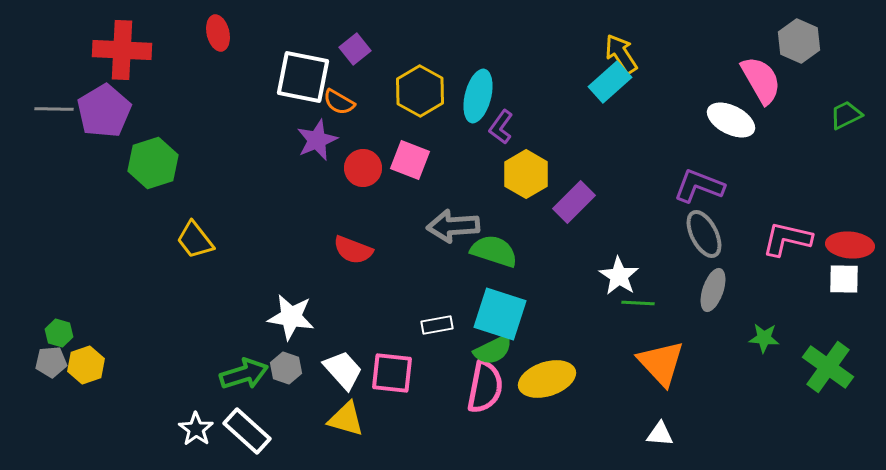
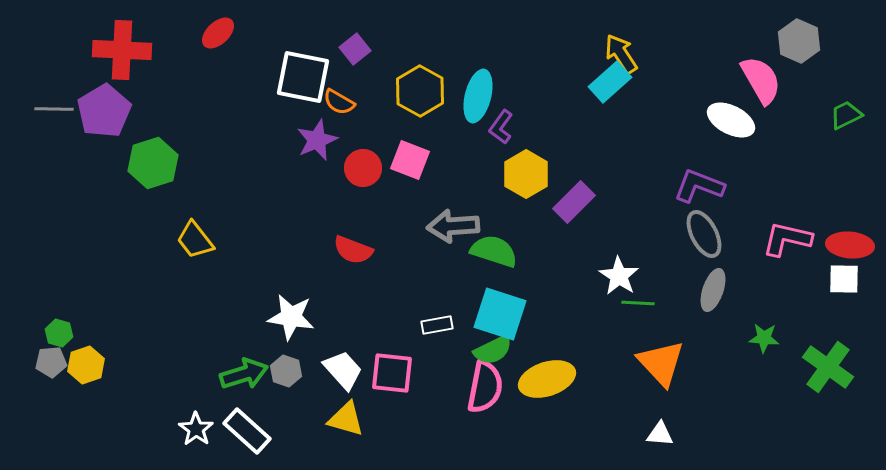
red ellipse at (218, 33): rotated 60 degrees clockwise
gray hexagon at (286, 368): moved 3 px down
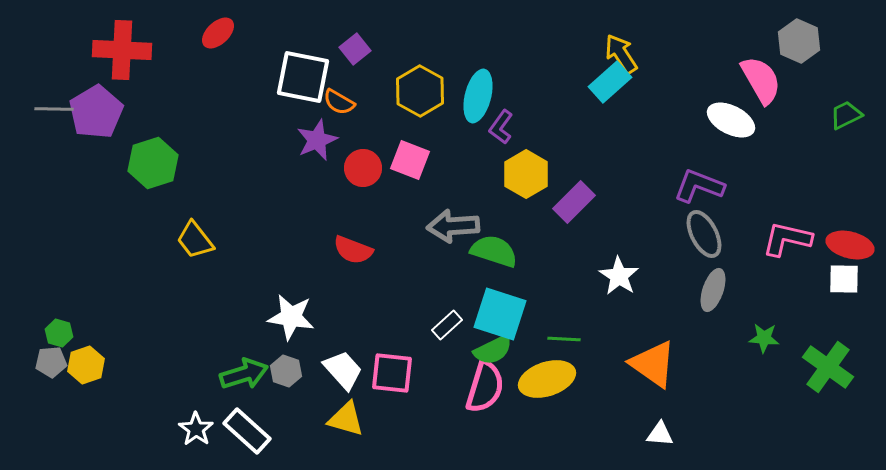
purple pentagon at (104, 111): moved 8 px left, 1 px down
red ellipse at (850, 245): rotated 9 degrees clockwise
green line at (638, 303): moved 74 px left, 36 px down
white rectangle at (437, 325): moved 10 px right; rotated 32 degrees counterclockwise
orange triangle at (661, 363): moved 8 px left, 1 px down; rotated 12 degrees counterclockwise
pink semicircle at (485, 387): rotated 6 degrees clockwise
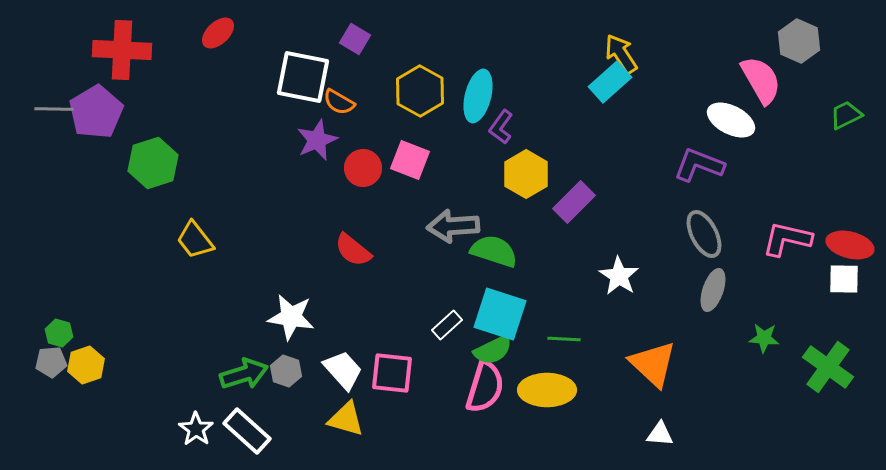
purple square at (355, 49): moved 10 px up; rotated 20 degrees counterclockwise
purple L-shape at (699, 186): moved 21 px up
red semicircle at (353, 250): rotated 18 degrees clockwise
orange triangle at (653, 364): rotated 8 degrees clockwise
yellow ellipse at (547, 379): moved 11 px down; rotated 18 degrees clockwise
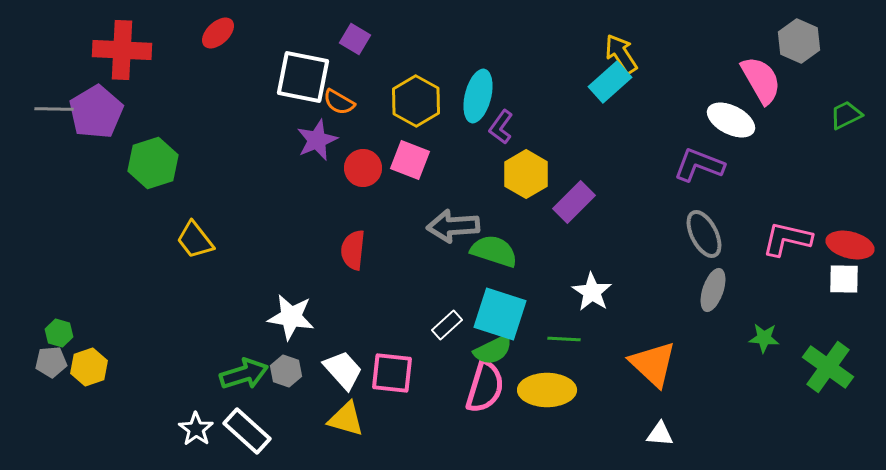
yellow hexagon at (420, 91): moved 4 px left, 10 px down
red semicircle at (353, 250): rotated 57 degrees clockwise
white star at (619, 276): moved 27 px left, 16 px down
yellow hexagon at (86, 365): moved 3 px right, 2 px down
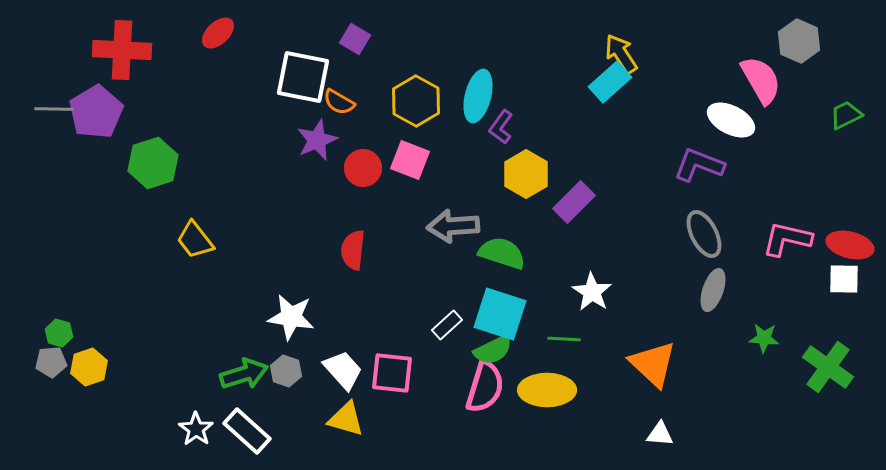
green semicircle at (494, 251): moved 8 px right, 2 px down
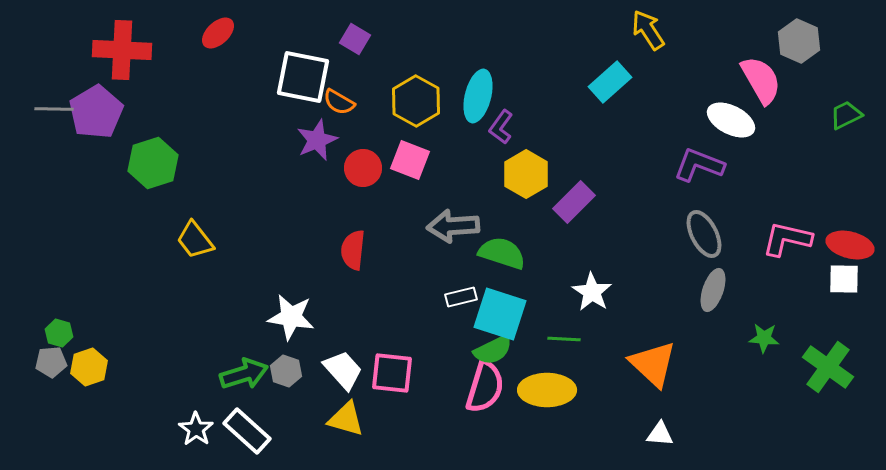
yellow arrow at (621, 54): moved 27 px right, 24 px up
white rectangle at (447, 325): moved 14 px right, 28 px up; rotated 28 degrees clockwise
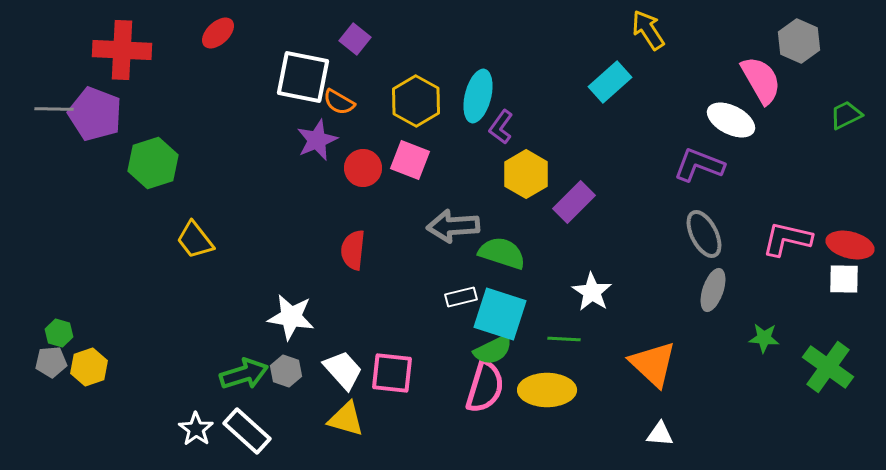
purple square at (355, 39): rotated 8 degrees clockwise
purple pentagon at (96, 112): moved 1 px left, 2 px down; rotated 20 degrees counterclockwise
